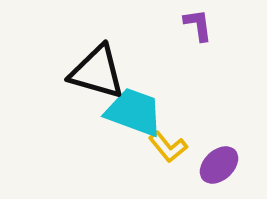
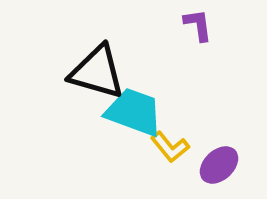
yellow L-shape: moved 2 px right
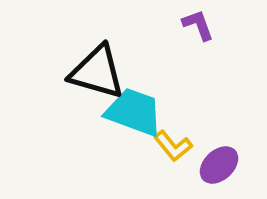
purple L-shape: rotated 12 degrees counterclockwise
yellow L-shape: moved 3 px right, 1 px up
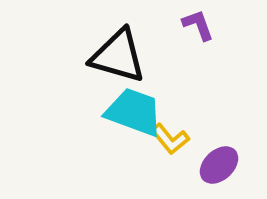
black triangle: moved 21 px right, 16 px up
yellow L-shape: moved 3 px left, 7 px up
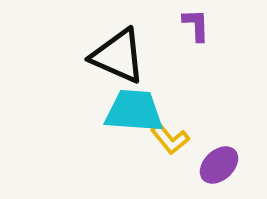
purple L-shape: moved 2 px left; rotated 18 degrees clockwise
black triangle: rotated 8 degrees clockwise
cyan trapezoid: moved 1 px up; rotated 16 degrees counterclockwise
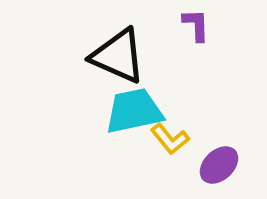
cyan trapezoid: rotated 16 degrees counterclockwise
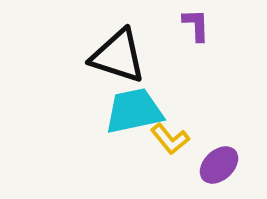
black triangle: rotated 6 degrees counterclockwise
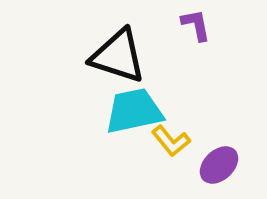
purple L-shape: rotated 9 degrees counterclockwise
yellow L-shape: moved 1 px right, 2 px down
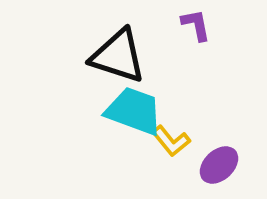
cyan trapezoid: rotated 32 degrees clockwise
